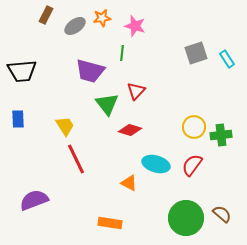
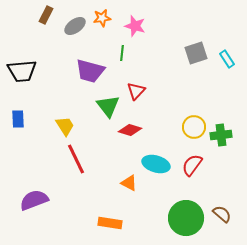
green triangle: moved 1 px right, 2 px down
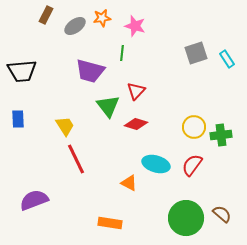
red diamond: moved 6 px right, 6 px up
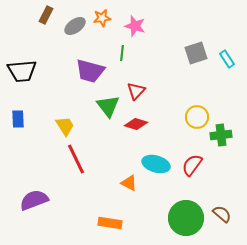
yellow circle: moved 3 px right, 10 px up
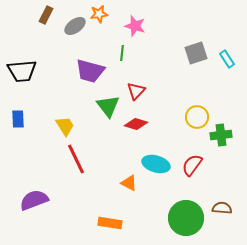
orange star: moved 3 px left, 4 px up
brown semicircle: moved 6 px up; rotated 36 degrees counterclockwise
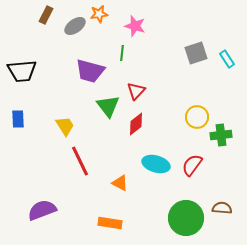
red diamond: rotated 55 degrees counterclockwise
red line: moved 4 px right, 2 px down
orange triangle: moved 9 px left
purple semicircle: moved 8 px right, 10 px down
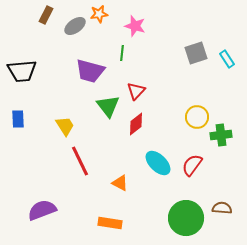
cyan ellipse: moved 2 px right, 1 px up; rotated 28 degrees clockwise
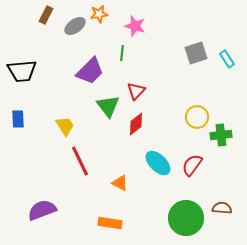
purple trapezoid: rotated 60 degrees counterclockwise
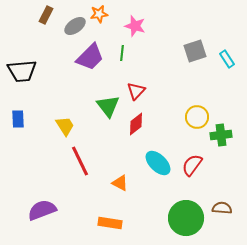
gray square: moved 1 px left, 2 px up
purple trapezoid: moved 14 px up
